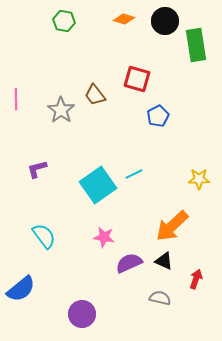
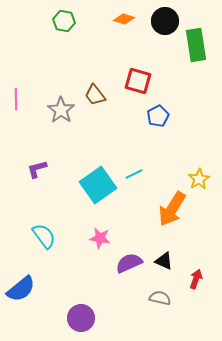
red square: moved 1 px right, 2 px down
yellow star: rotated 30 degrees counterclockwise
orange arrow: moved 17 px up; rotated 15 degrees counterclockwise
pink star: moved 4 px left, 1 px down
purple circle: moved 1 px left, 4 px down
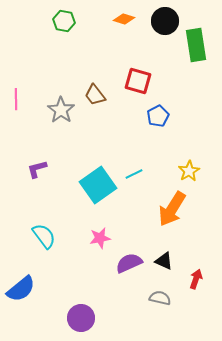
yellow star: moved 10 px left, 8 px up
pink star: rotated 20 degrees counterclockwise
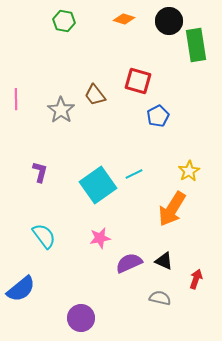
black circle: moved 4 px right
purple L-shape: moved 3 px right, 3 px down; rotated 120 degrees clockwise
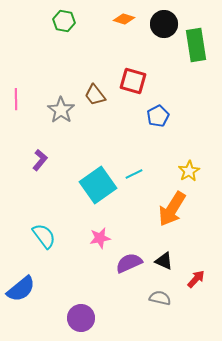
black circle: moved 5 px left, 3 px down
red square: moved 5 px left
purple L-shape: moved 12 px up; rotated 25 degrees clockwise
red arrow: rotated 24 degrees clockwise
